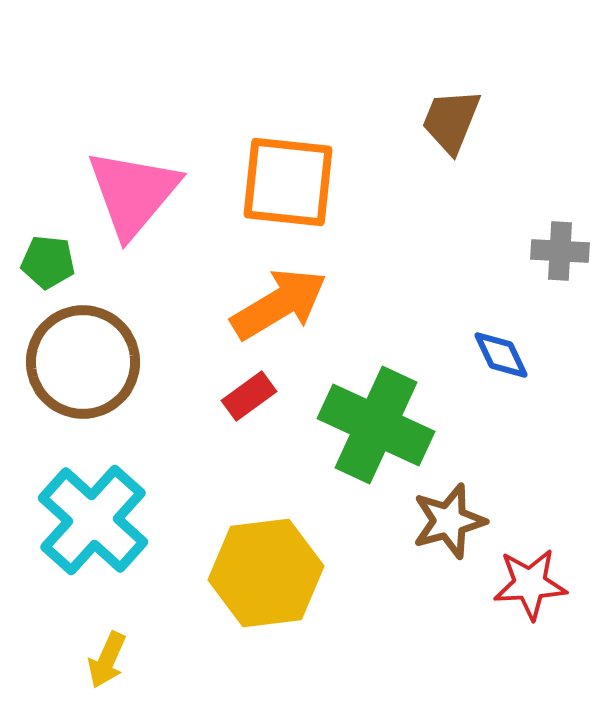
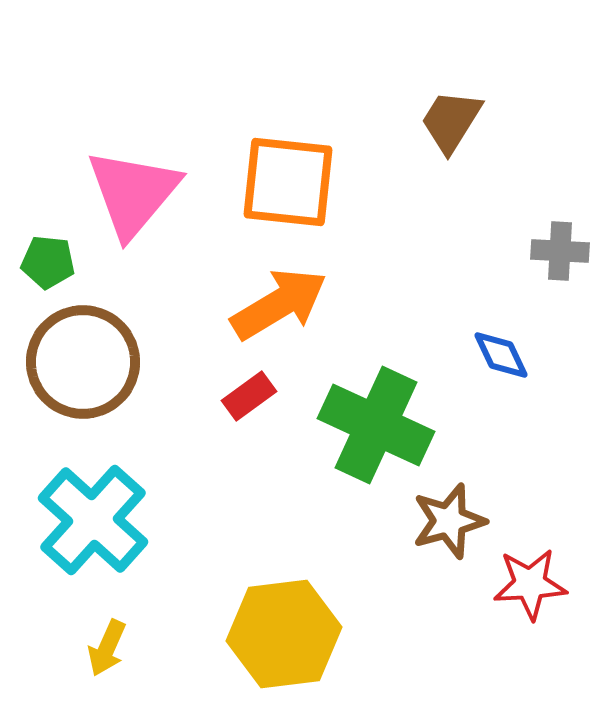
brown trapezoid: rotated 10 degrees clockwise
yellow hexagon: moved 18 px right, 61 px down
yellow arrow: moved 12 px up
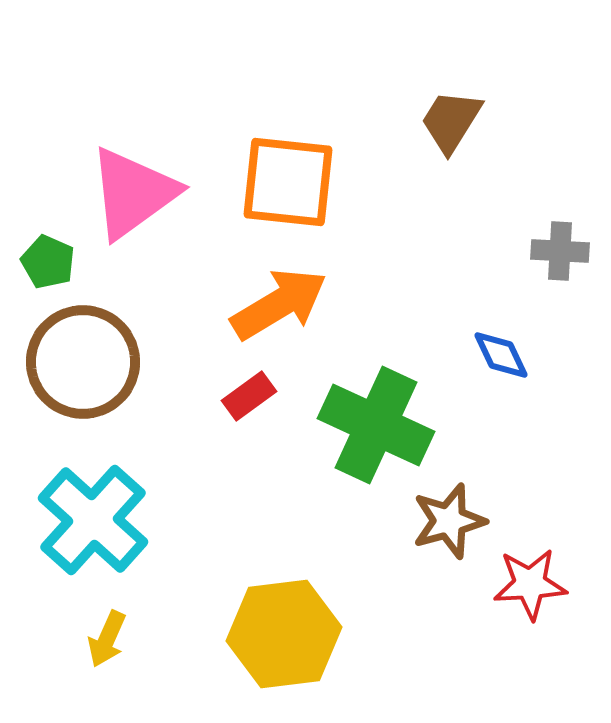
pink triangle: rotated 14 degrees clockwise
green pentagon: rotated 18 degrees clockwise
yellow arrow: moved 9 px up
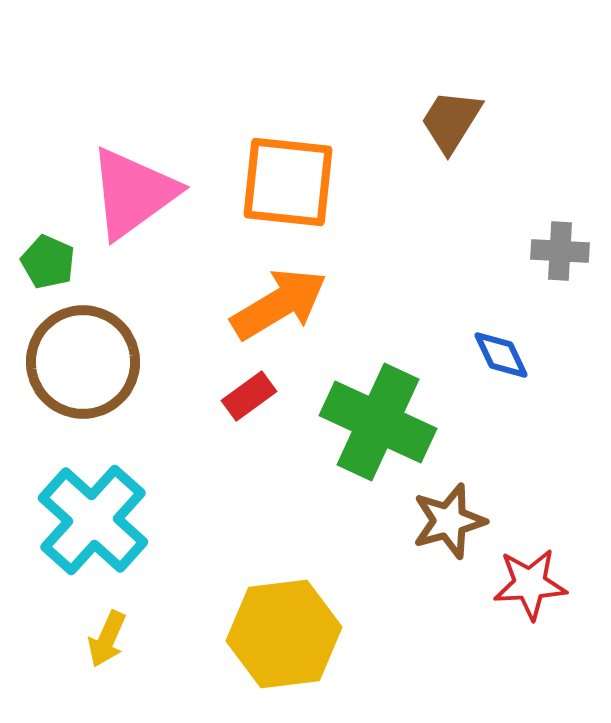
green cross: moved 2 px right, 3 px up
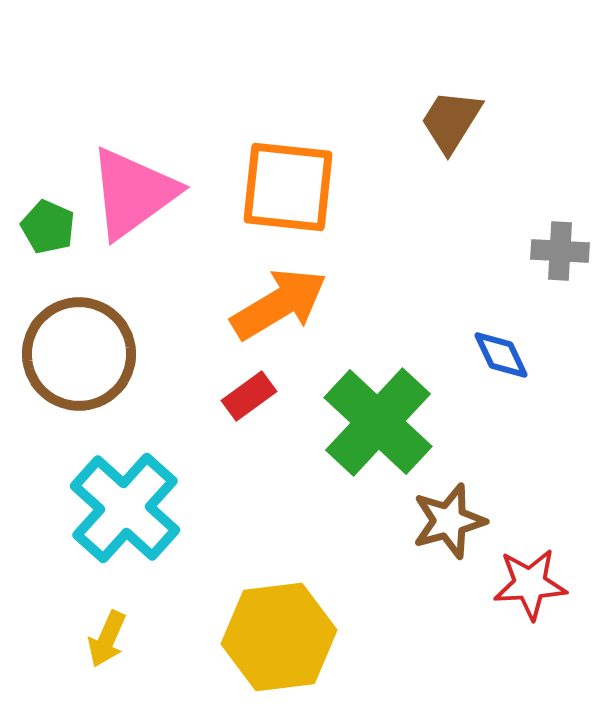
orange square: moved 5 px down
green pentagon: moved 35 px up
brown circle: moved 4 px left, 8 px up
green cross: rotated 18 degrees clockwise
cyan cross: moved 32 px right, 12 px up
yellow hexagon: moved 5 px left, 3 px down
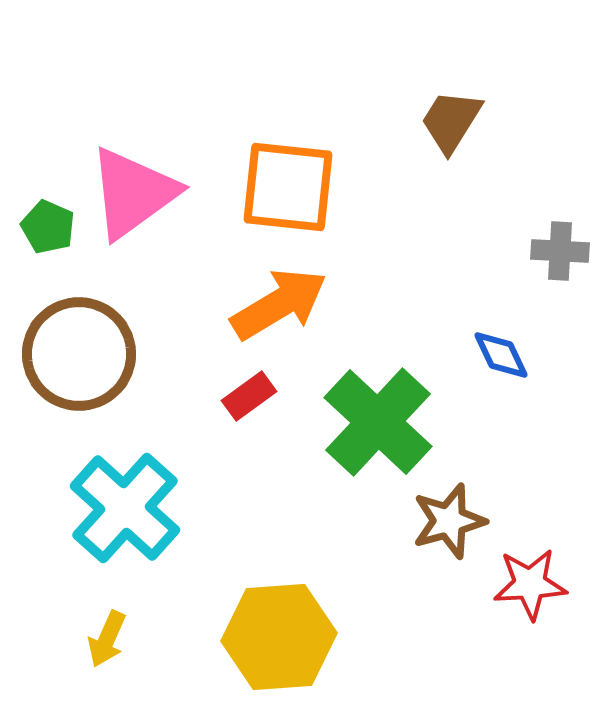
yellow hexagon: rotated 3 degrees clockwise
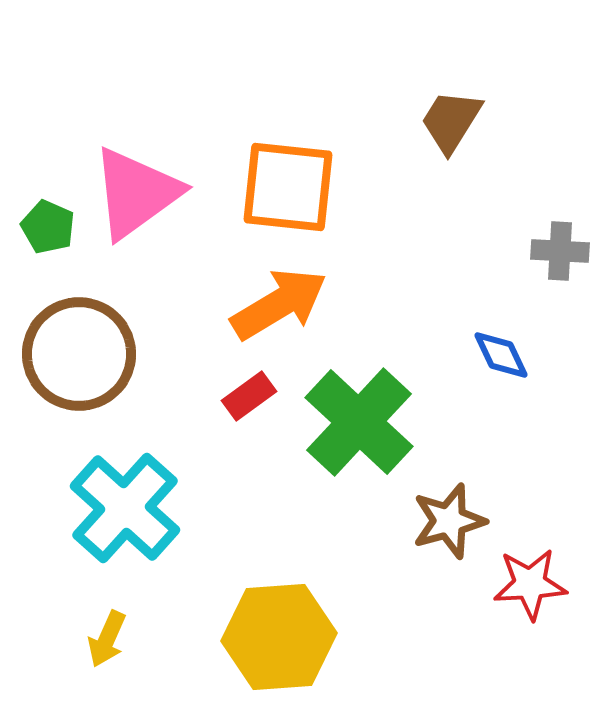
pink triangle: moved 3 px right
green cross: moved 19 px left
